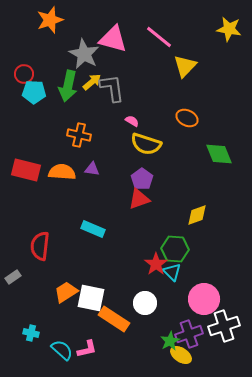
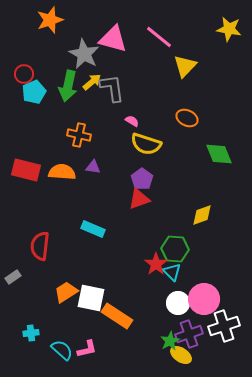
cyan pentagon: rotated 25 degrees counterclockwise
purple triangle: moved 1 px right, 2 px up
yellow diamond: moved 5 px right
white circle: moved 33 px right
orange rectangle: moved 3 px right, 3 px up
cyan cross: rotated 21 degrees counterclockwise
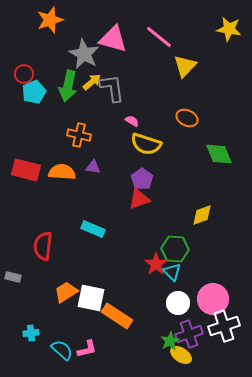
red semicircle: moved 3 px right
gray rectangle: rotated 49 degrees clockwise
pink circle: moved 9 px right
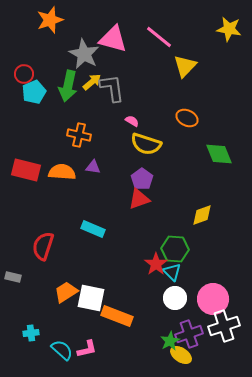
red semicircle: rotated 12 degrees clockwise
white circle: moved 3 px left, 5 px up
orange rectangle: rotated 12 degrees counterclockwise
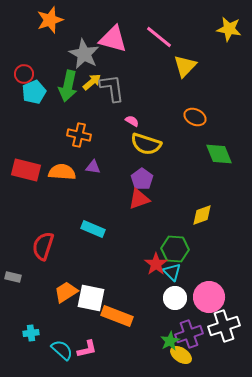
orange ellipse: moved 8 px right, 1 px up
pink circle: moved 4 px left, 2 px up
